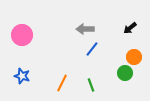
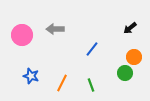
gray arrow: moved 30 px left
blue star: moved 9 px right
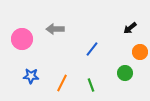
pink circle: moved 4 px down
orange circle: moved 6 px right, 5 px up
blue star: rotated 14 degrees counterclockwise
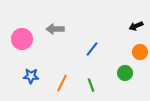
black arrow: moved 6 px right, 2 px up; rotated 16 degrees clockwise
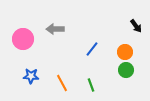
black arrow: rotated 104 degrees counterclockwise
pink circle: moved 1 px right
orange circle: moved 15 px left
green circle: moved 1 px right, 3 px up
orange line: rotated 54 degrees counterclockwise
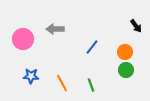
blue line: moved 2 px up
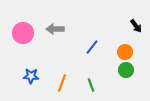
pink circle: moved 6 px up
orange line: rotated 48 degrees clockwise
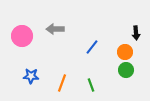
black arrow: moved 7 px down; rotated 32 degrees clockwise
pink circle: moved 1 px left, 3 px down
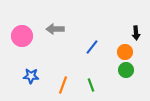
orange line: moved 1 px right, 2 px down
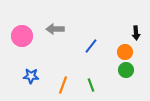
blue line: moved 1 px left, 1 px up
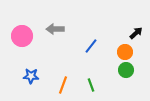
black arrow: rotated 128 degrees counterclockwise
